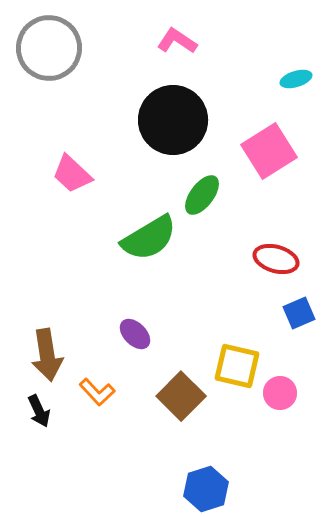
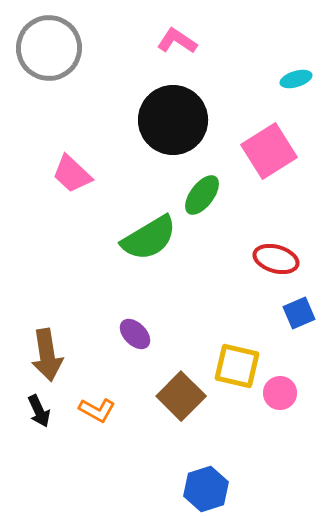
orange L-shape: moved 18 px down; rotated 18 degrees counterclockwise
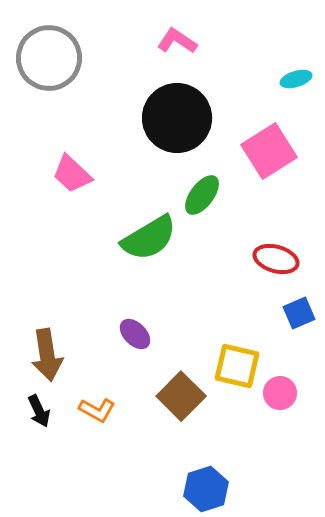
gray circle: moved 10 px down
black circle: moved 4 px right, 2 px up
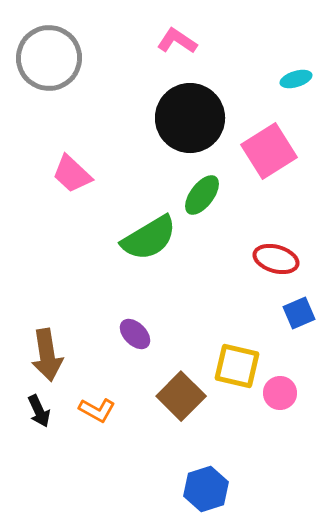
black circle: moved 13 px right
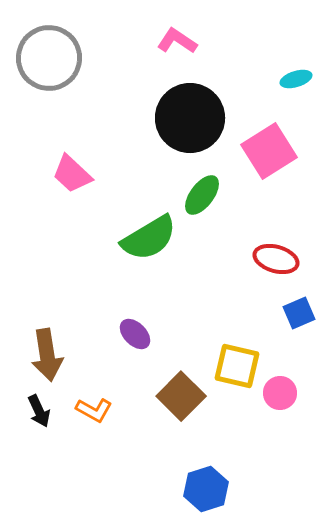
orange L-shape: moved 3 px left
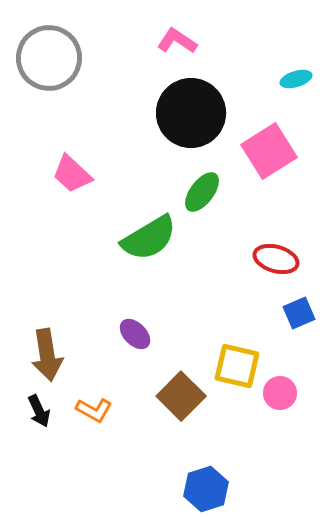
black circle: moved 1 px right, 5 px up
green ellipse: moved 3 px up
